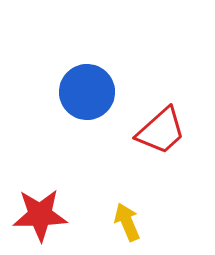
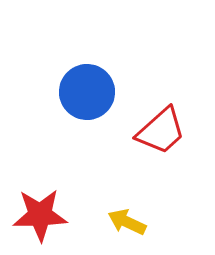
yellow arrow: rotated 42 degrees counterclockwise
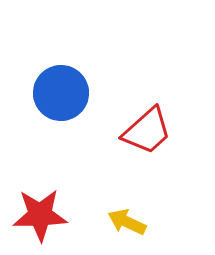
blue circle: moved 26 px left, 1 px down
red trapezoid: moved 14 px left
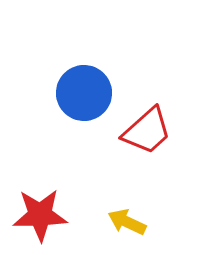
blue circle: moved 23 px right
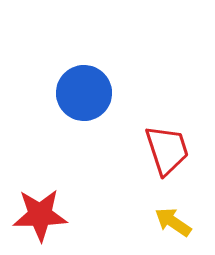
red trapezoid: moved 20 px right, 19 px down; rotated 66 degrees counterclockwise
yellow arrow: moved 46 px right; rotated 9 degrees clockwise
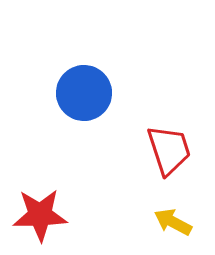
red trapezoid: moved 2 px right
yellow arrow: rotated 6 degrees counterclockwise
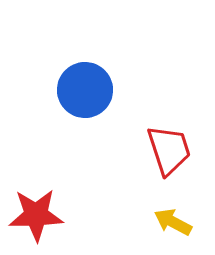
blue circle: moved 1 px right, 3 px up
red star: moved 4 px left
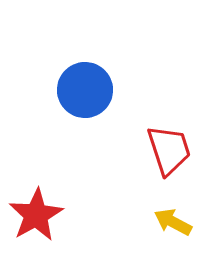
red star: rotated 28 degrees counterclockwise
